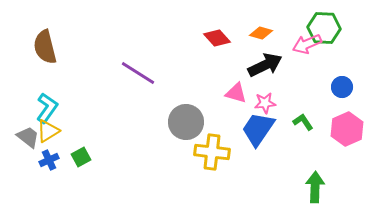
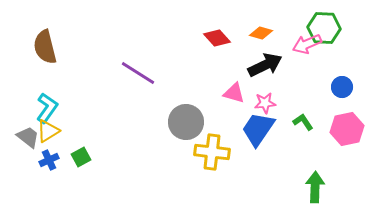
pink triangle: moved 2 px left
pink hexagon: rotated 12 degrees clockwise
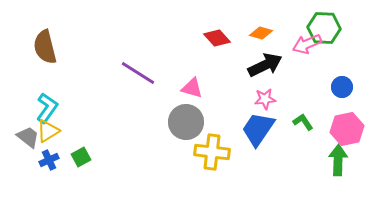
pink triangle: moved 42 px left, 5 px up
pink star: moved 4 px up
green arrow: moved 23 px right, 27 px up
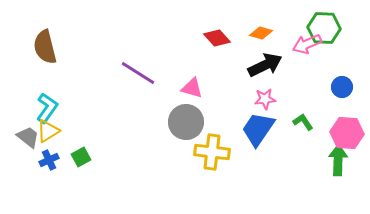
pink hexagon: moved 4 px down; rotated 16 degrees clockwise
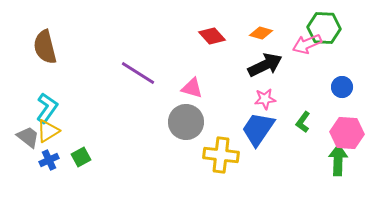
red diamond: moved 5 px left, 2 px up
green L-shape: rotated 110 degrees counterclockwise
yellow cross: moved 9 px right, 3 px down
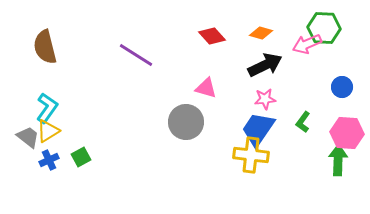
purple line: moved 2 px left, 18 px up
pink triangle: moved 14 px right
yellow cross: moved 30 px right
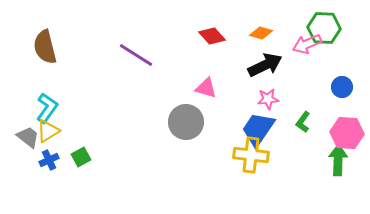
pink star: moved 3 px right
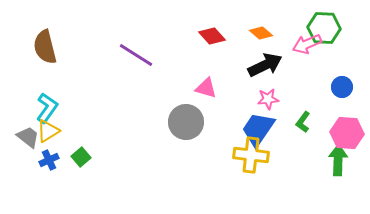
orange diamond: rotated 25 degrees clockwise
green square: rotated 12 degrees counterclockwise
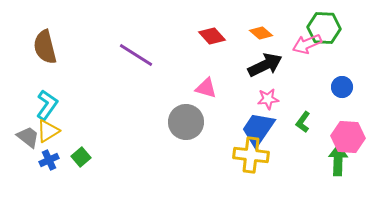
cyan L-shape: moved 3 px up
pink hexagon: moved 1 px right, 4 px down
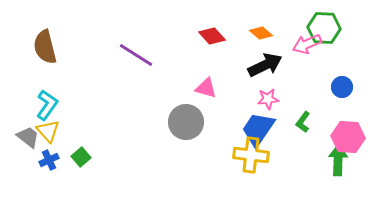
yellow triangle: rotated 40 degrees counterclockwise
